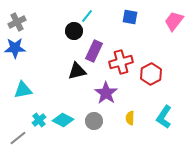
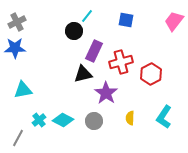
blue square: moved 4 px left, 3 px down
black triangle: moved 6 px right, 3 px down
gray line: rotated 24 degrees counterclockwise
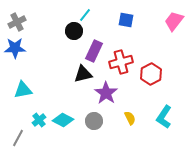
cyan line: moved 2 px left, 1 px up
yellow semicircle: rotated 152 degrees clockwise
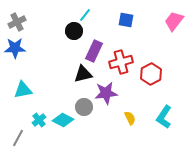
purple star: rotated 30 degrees clockwise
gray circle: moved 10 px left, 14 px up
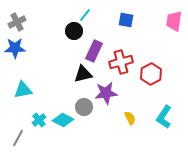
pink trapezoid: rotated 30 degrees counterclockwise
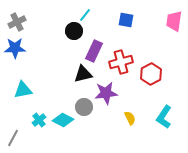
gray line: moved 5 px left
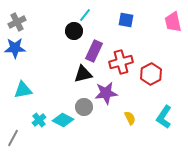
pink trapezoid: moved 1 px left, 1 px down; rotated 20 degrees counterclockwise
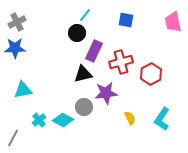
black circle: moved 3 px right, 2 px down
cyan L-shape: moved 2 px left, 2 px down
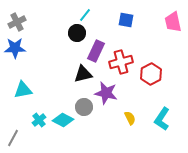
purple rectangle: moved 2 px right
purple star: rotated 20 degrees clockwise
